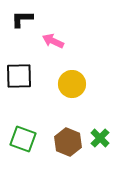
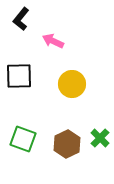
black L-shape: moved 1 px left; rotated 50 degrees counterclockwise
brown hexagon: moved 1 px left, 2 px down; rotated 12 degrees clockwise
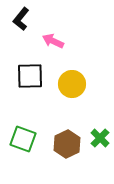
black square: moved 11 px right
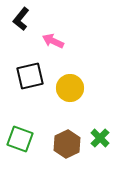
black square: rotated 12 degrees counterclockwise
yellow circle: moved 2 px left, 4 px down
green square: moved 3 px left
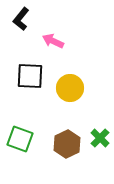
black square: rotated 16 degrees clockwise
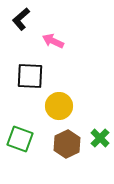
black L-shape: rotated 10 degrees clockwise
yellow circle: moved 11 px left, 18 px down
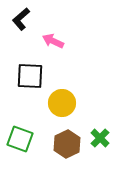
yellow circle: moved 3 px right, 3 px up
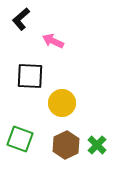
green cross: moved 3 px left, 7 px down
brown hexagon: moved 1 px left, 1 px down
